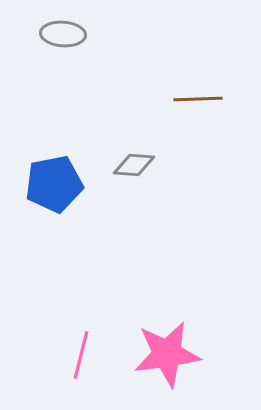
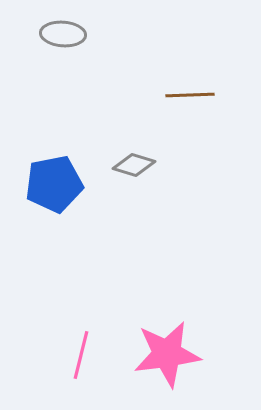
brown line: moved 8 px left, 4 px up
gray diamond: rotated 12 degrees clockwise
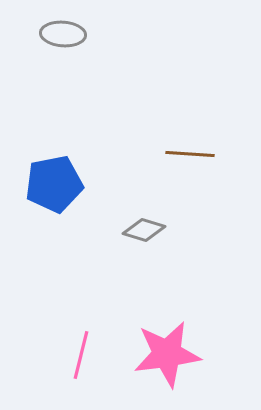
brown line: moved 59 px down; rotated 6 degrees clockwise
gray diamond: moved 10 px right, 65 px down
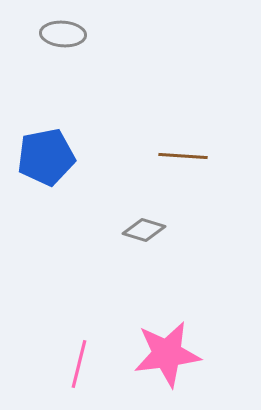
brown line: moved 7 px left, 2 px down
blue pentagon: moved 8 px left, 27 px up
pink line: moved 2 px left, 9 px down
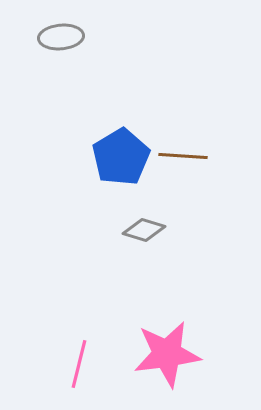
gray ellipse: moved 2 px left, 3 px down; rotated 9 degrees counterclockwise
blue pentagon: moved 75 px right; rotated 20 degrees counterclockwise
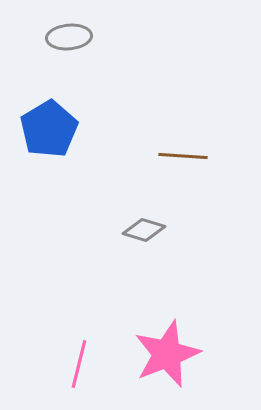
gray ellipse: moved 8 px right
blue pentagon: moved 72 px left, 28 px up
pink star: rotated 14 degrees counterclockwise
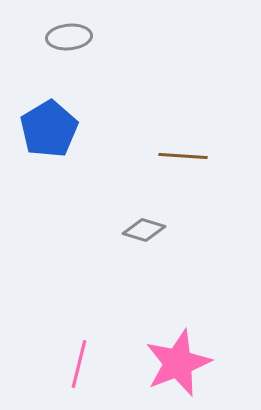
pink star: moved 11 px right, 9 px down
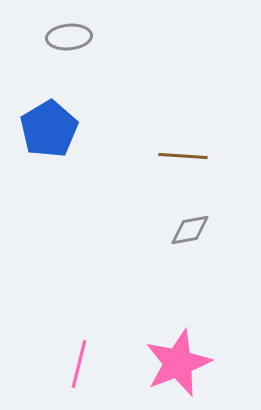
gray diamond: moved 46 px right; rotated 27 degrees counterclockwise
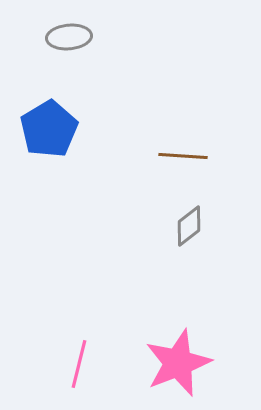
gray diamond: moved 1 px left, 4 px up; rotated 27 degrees counterclockwise
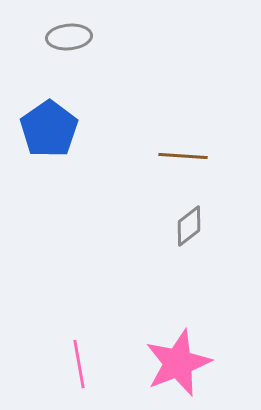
blue pentagon: rotated 4 degrees counterclockwise
pink line: rotated 24 degrees counterclockwise
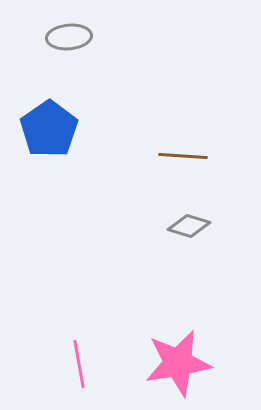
gray diamond: rotated 54 degrees clockwise
pink star: rotated 12 degrees clockwise
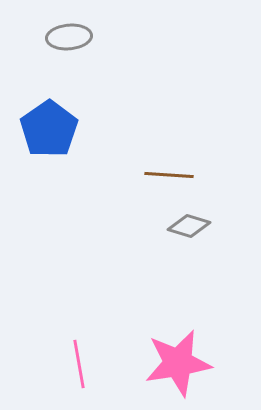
brown line: moved 14 px left, 19 px down
